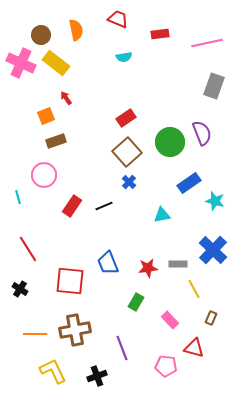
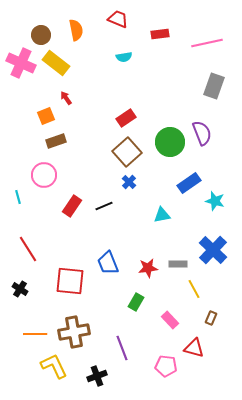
brown cross at (75, 330): moved 1 px left, 2 px down
yellow L-shape at (53, 371): moved 1 px right, 5 px up
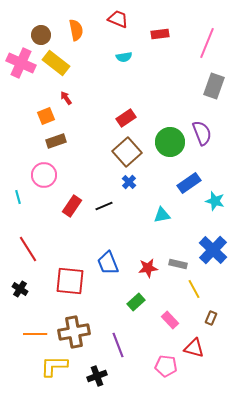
pink line at (207, 43): rotated 56 degrees counterclockwise
gray rectangle at (178, 264): rotated 12 degrees clockwise
green rectangle at (136, 302): rotated 18 degrees clockwise
purple line at (122, 348): moved 4 px left, 3 px up
yellow L-shape at (54, 366): rotated 64 degrees counterclockwise
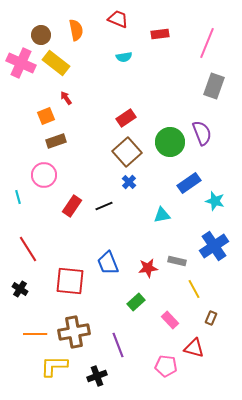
blue cross at (213, 250): moved 1 px right, 4 px up; rotated 12 degrees clockwise
gray rectangle at (178, 264): moved 1 px left, 3 px up
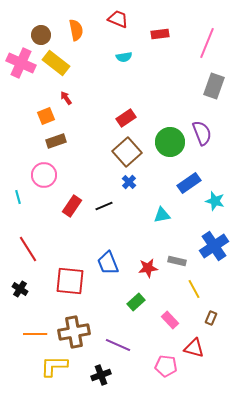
purple line at (118, 345): rotated 45 degrees counterclockwise
black cross at (97, 376): moved 4 px right, 1 px up
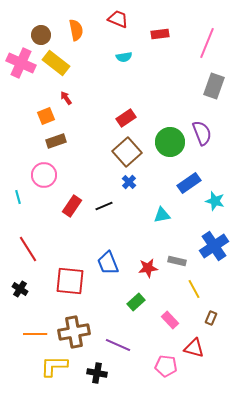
black cross at (101, 375): moved 4 px left, 2 px up; rotated 30 degrees clockwise
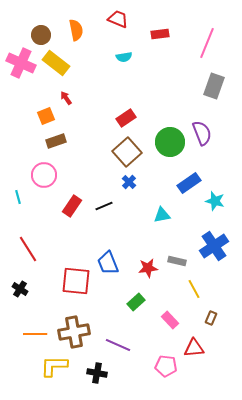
red square at (70, 281): moved 6 px right
red triangle at (194, 348): rotated 20 degrees counterclockwise
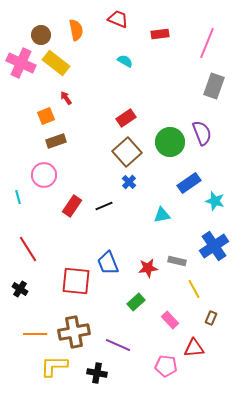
cyan semicircle at (124, 57): moved 1 px right, 4 px down; rotated 140 degrees counterclockwise
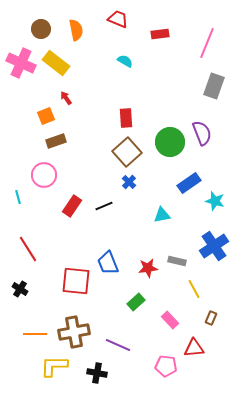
brown circle at (41, 35): moved 6 px up
red rectangle at (126, 118): rotated 60 degrees counterclockwise
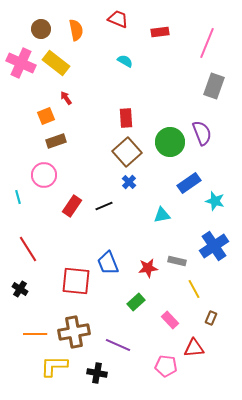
red rectangle at (160, 34): moved 2 px up
